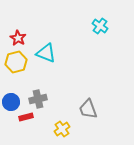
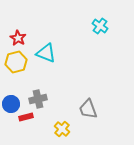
blue circle: moved 2 px down
yellow cross: rotated 14 degrees counterclockwise
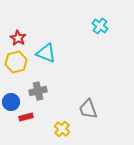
gray cross: moved 8 px up
blue circle: moved 2 px up
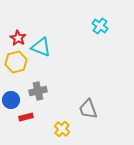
cyan triangle: moved 5 px left, 6 px up
blue circle: moved 2 px up
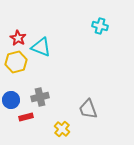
cyan cross: rotated 21 degrees counterclockwise
gray cross: moved 2 px right, 6 px down
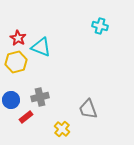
red rectangle: rotated 24 degrees counterclockwise
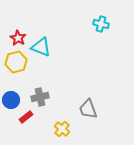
cyan cross: moved 1 px right, 2 px up
